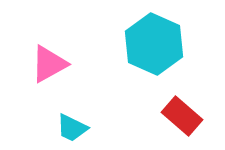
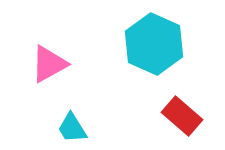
cyan trapezoid: rotated 32 degrees clockwise
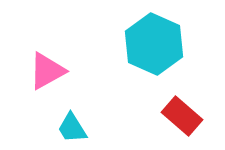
pink triangle: moved 2 px left, 7 px down
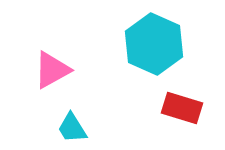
pink triangle: moved 5 px right, 1 px up
red rectangle: moved 8 px up; rotated 24 degrees counterclockwise
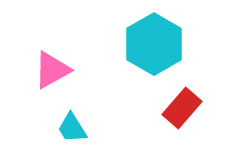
cyan hexagon: rotated 6 degrees clockwise
red rectangle: rotated 66 degrees counterclockwise
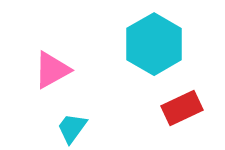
red rectangle: rotated 24 degrees clockwise
cyan trapezoid: rotated 68 degrees clockwise
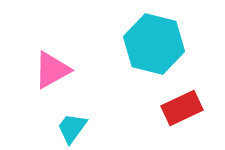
cyan hexagon: rotated 16 degrees counterclockwise
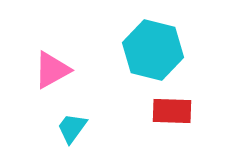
cyan hexagon: moved 1 px left, 6 px down
red rectangle: moved 10 px left, 3 px down; rotated 27 degrees clockwise
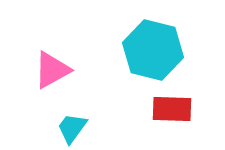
red rectangle: moved 2 px up
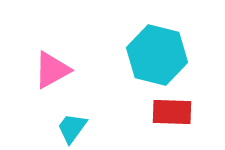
cyan hexagon: moved 4 px right, 5 px down
red rectangle: moved 3 px down
